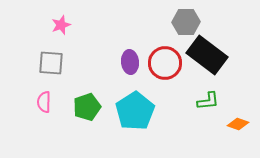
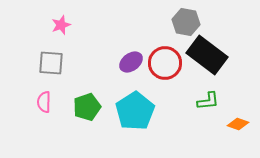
gray hexagon: rotated 12 degrees clockwise
purple ellipse: moved 1 px right; rotated 60 degrees clockwise
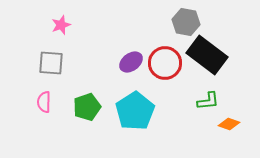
orange diamond: moved 9 px left
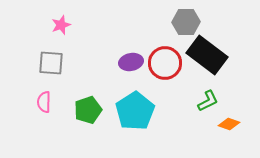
gray hexagon: rotated 12 degrees counterclockwise
purple ellipse: rotated 25 degrees clockwise
green L-shape: rotated 20 degrees counterclockwise
green pentagon: moved 1 px right, 3 px down
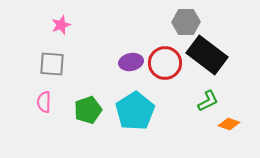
gray square: moved 1 px right, 1 px down
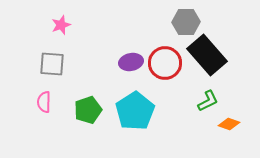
black rectangle: rotated 12 degrees clockwise
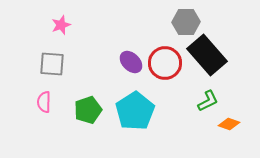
purple ellipse: rotated 55 degrees clockwise
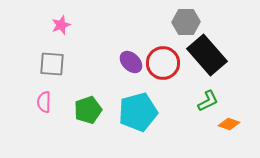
red circle: moved 2 px left
cyan pentagon: moved 3 px right, 1 px down; rotated 18 degrees clockwise
